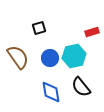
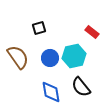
red rectangle: rotated 56 degrees clockwise
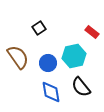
black square: rotated 16 degrees counterclockwise
blue circle: moved 2 px left, 5 px down
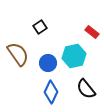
black square: moved 1 px right, 1 px up
brown semicircle: moved 3 px up
black semicircle: moved 5 px right, 2 px down
blue diamond: rotated 35 degrees clockwise
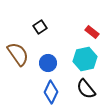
cyan hexagon: moved 11 px right, 3 px down
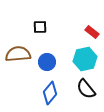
black square: rotated 32 degrees clockwise
brown semicircle: rotated 60 degrees counterclockwise
blue circle: moved 1 px left, 1 px up
blue diamond: moved 1 px left, 1 px down; rotated 15 degrees clockwise
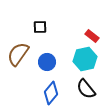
red rectangle: moved 4 px down
brown semicircle: rotated 50 degrees counterclockwise
blue diamond: moved 1 px right
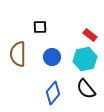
red rectangle: moved 2 px left, 1 px up
brown semicircle: rotated 35 degrees counterclockwise
blue circle: moved 5 px right, 5 px up
blue diamond: moved 2 px right
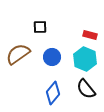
red rectangle: rotated 24 degrees counterclockwise
brown semicircle: rotated 55 degrees clockwise
cyan hexagon: rotated 25 degrees counterclockwise
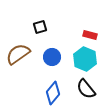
black square: rotated 16 degrees counterclockwise
